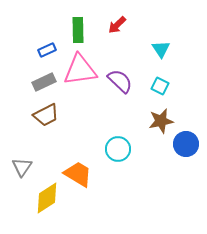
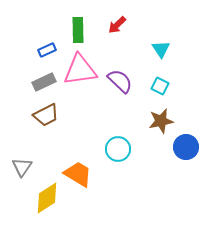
blue circle: moved 3 px down
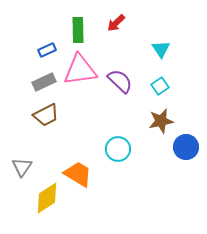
red arrow: moved 1 px left, 2 px up
cyan square: rotated 30 degrees clockwise
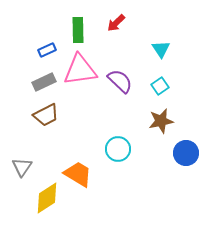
blue circle: moved 6 px down
